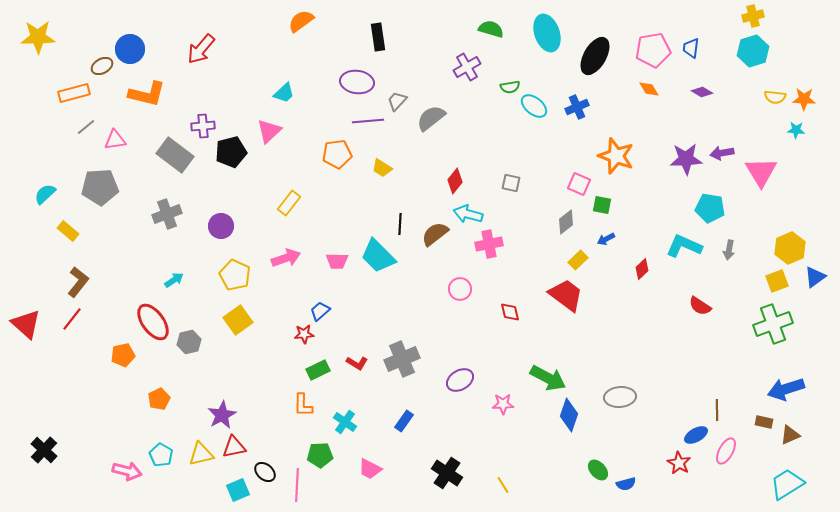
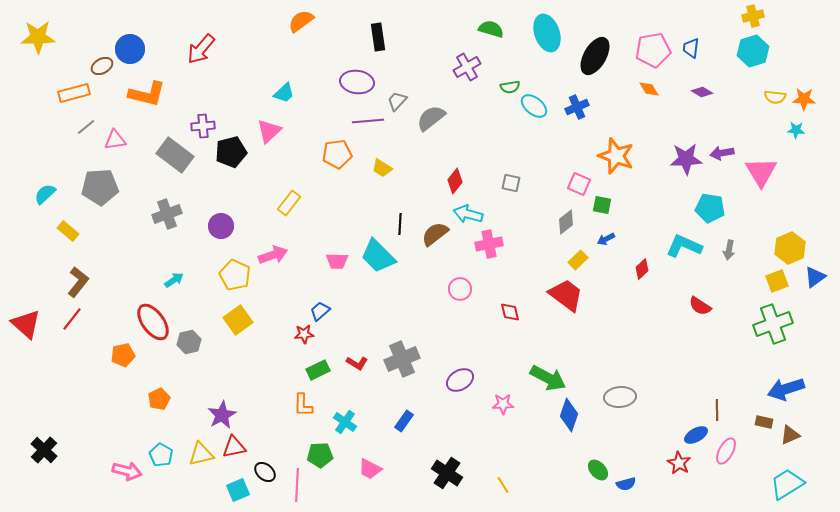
pink arrow at (286, 258): moved 13 px left, 3 px up
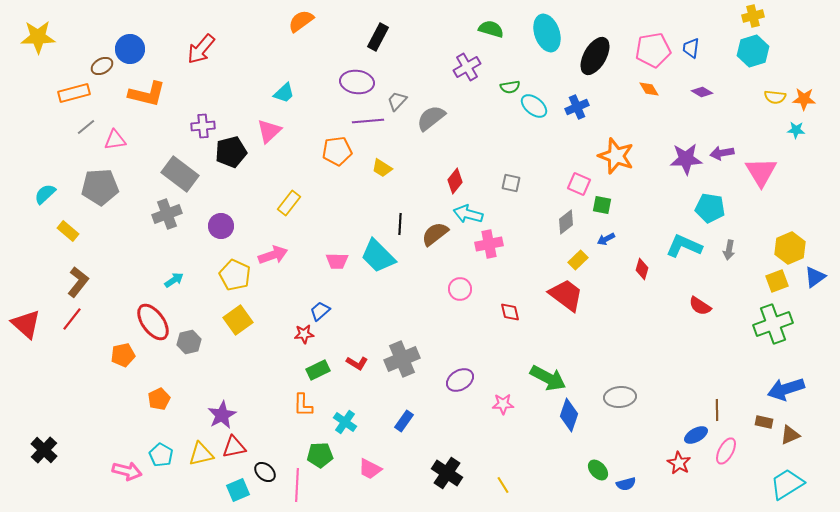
black rectangle at (378, 37): rotated 36 degrees clockwise
orange pentagon at (337, 154): moved 3 px up
gray rectangle at (175, 155): moved 5 px right, 19 px down
red diamond at (642, 269): rotated 30 degrees counterclockwise
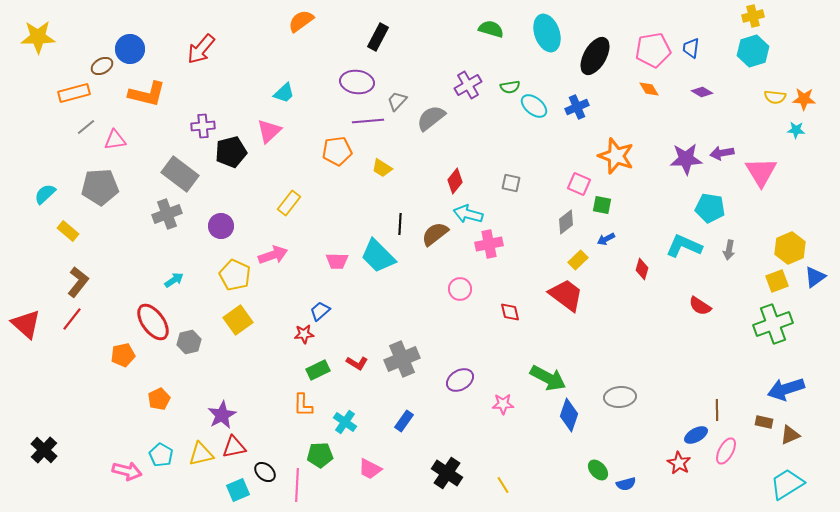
purple cross at (467, 67): moved 1 px right, 18 px down
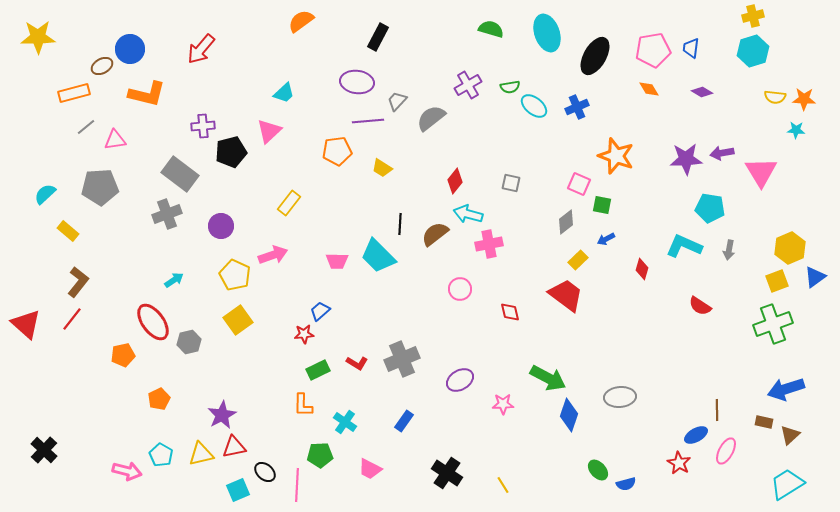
brown triangle at (790, 435): rotated 20 degrees counterclockwise
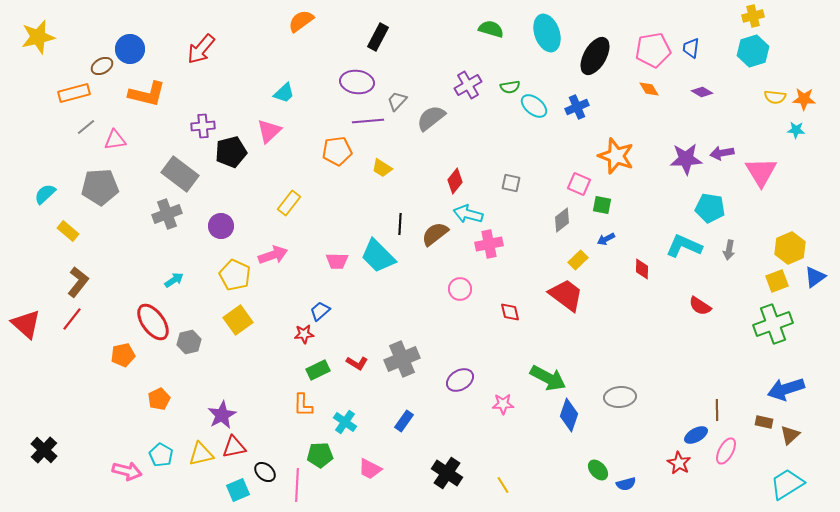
yellow star at (38, 37): rotated 12 degrees counterclockwise
gray diamond at (566, 222): moved 4 px left, 2 px up
red diamond at (642, 269): rotated 15 degrees counterclockwise
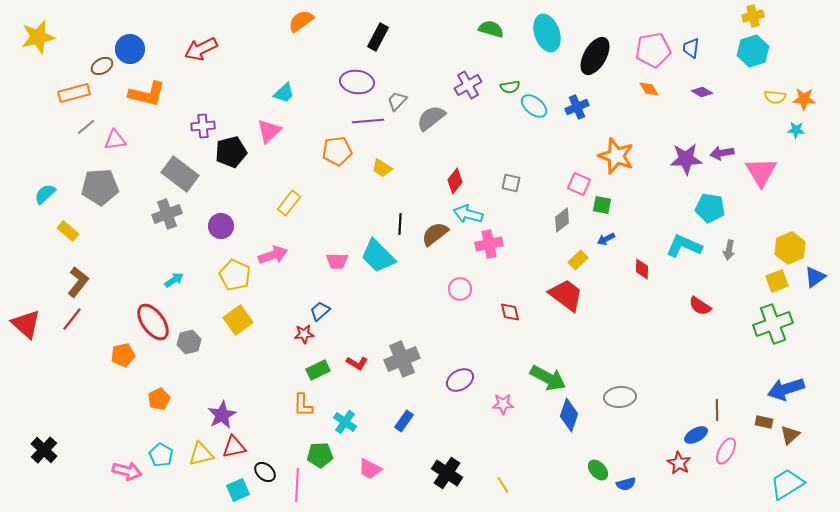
red arrow at (201, 49): rotated 24 degrees clockwise
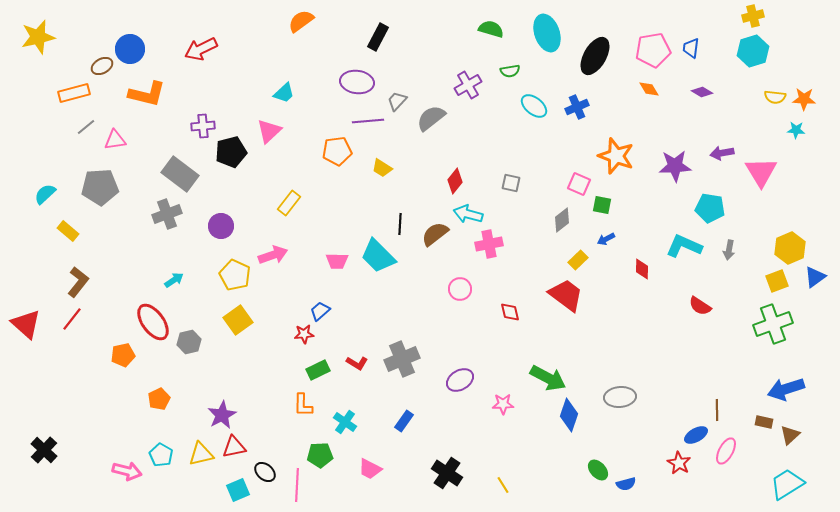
green semicircle at (510, 87): moved 16 px up
purple star at (686, 159): moved 11 px left, 7 px down
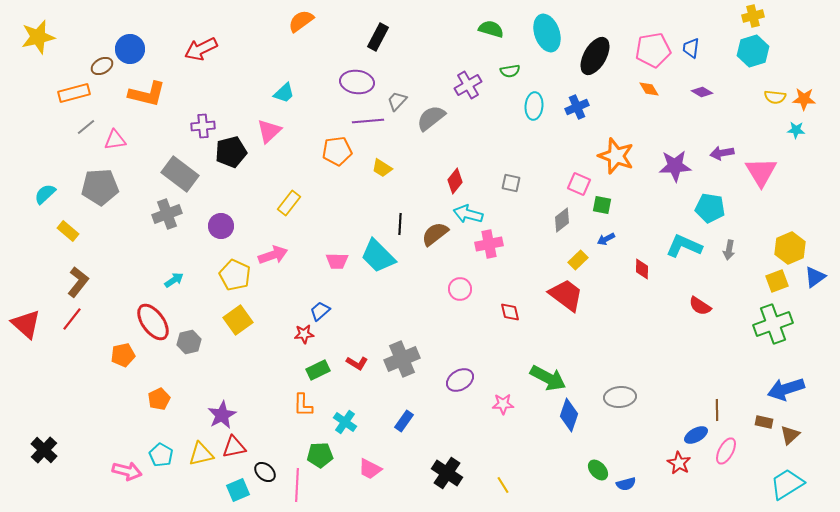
cyan ellipse at (534, 106): rotated 56 degrees clockwise
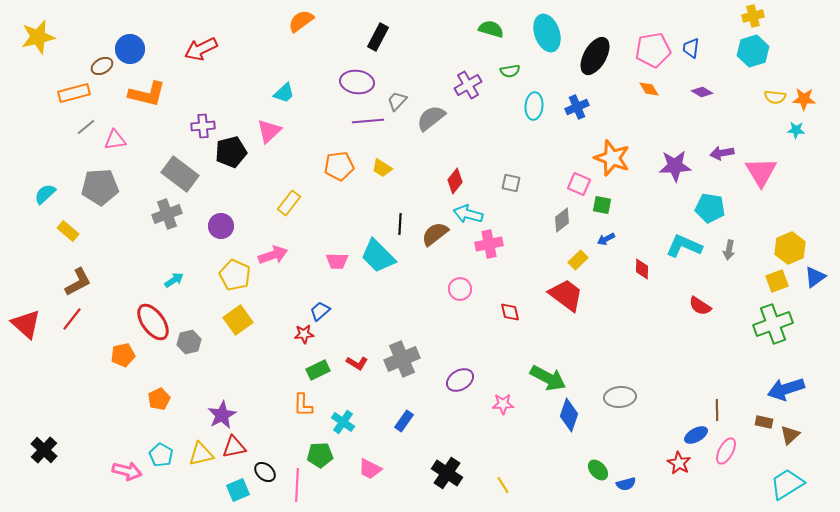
orange pentagon at (337, 151): moved 2 px right, 15 px down
orange star at (616, 156): moved 4 px left, 2 px down
brown L-shape at (78, 282): rotated 24 degrees clockwise
cyan cross at (345, 422): moved 2 px left
